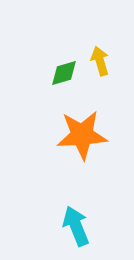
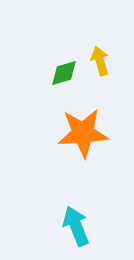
orange star: moved 1 px right, 2 px up
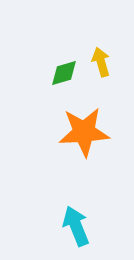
yellow arrow: moved 1 px right, 1 px down
orange star: moved 1 px right, 1 px up
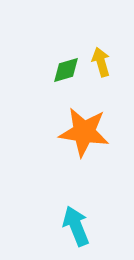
green diamond: moved 2 px right, 3 px up
orange star: rotated 12 degrees clockwise
